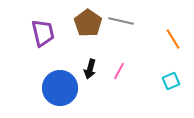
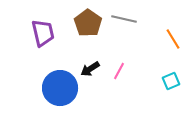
gray line: moved 3 px right, 2 px up
black arrow: rotated 42 degrees clockwise
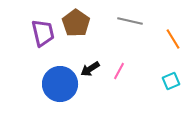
gray line: moved 6 px right, 2 px down
brown pentagon: moved 12 px left
blue circle: moved 4 px up
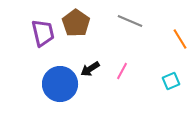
gray line: rotated 10 degrees clockwise
orange line: moved 7 px right
pink line: moved 3 px right
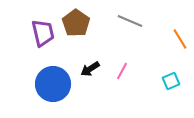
blue circle: moved 7 px left
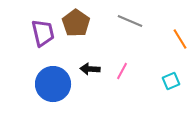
black arrow: rotated 36 degrees clockwise
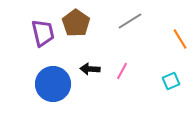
gray line: rotated 55 degrees counterclockwise
